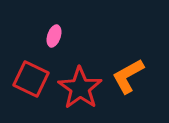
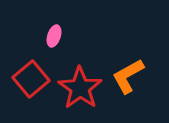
red square: rotated 24 degrees clockwise
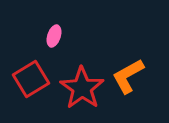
red square: rotated 9 degrees clockwise
red star: moved 2 px right
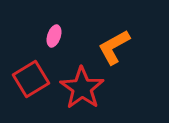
orange L-shape: moved 14 px left, 29 px up
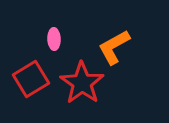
pink ellipse: moved 3 px down; rotated 20 degrees counterclockwise
red star: moved 5 px up
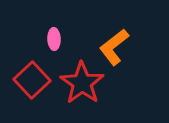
orange L-shape: rotated 9 degrees counterclockwise
red square: moved 1 px right, 1 px down; rotated 12 degrees counterclockwise
